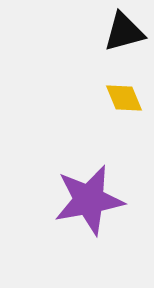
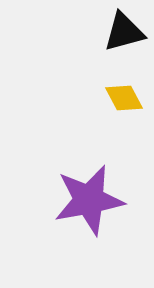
yellow diamond: rotated 6 degrees counterclockwise
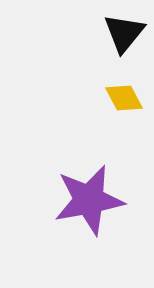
black triangle: moved 1 px down; rotated 36 degrees counterclockwise
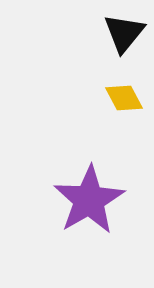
purple star: rotated 20 degrees counterclockwise
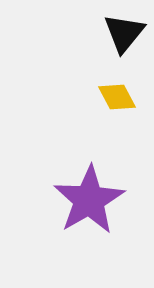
yellow diamond: moved 7 px left, 1 px up
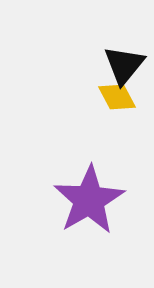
black triangle: moved 32 px down
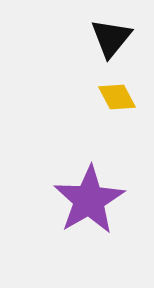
black triangle: moved 13 px left, 27 px up
